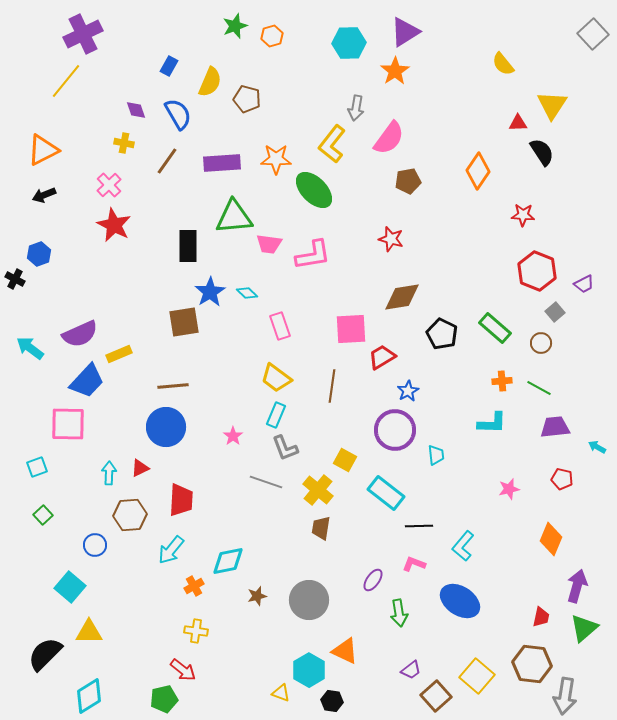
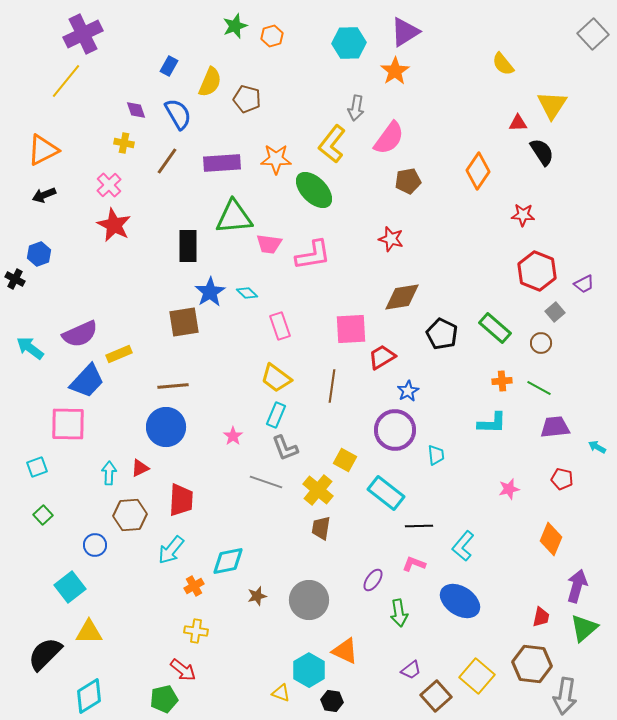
cyan square at (70, 587): rotated 12 degrees clockwise
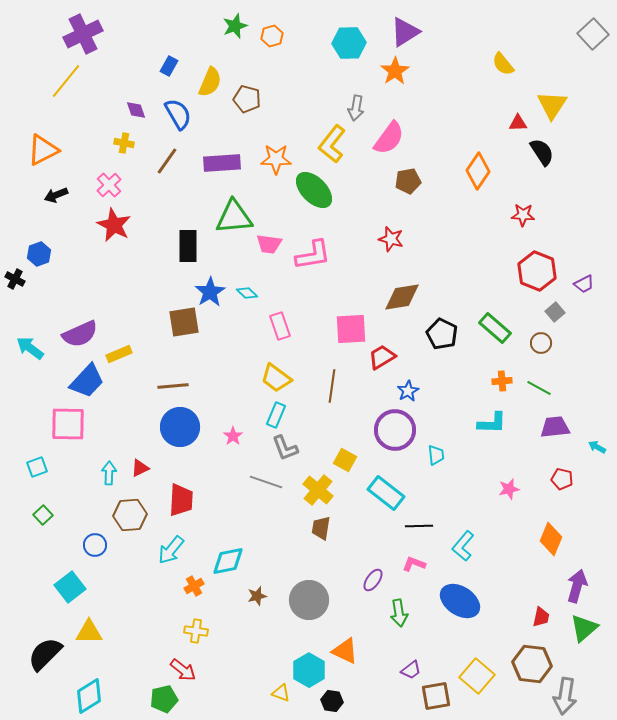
black arrow at (44, 195): moved 12 px right
blue circle at (166, 427): moved 14 px right
brown square at (436, 696): rotated 32 degrees clockwise
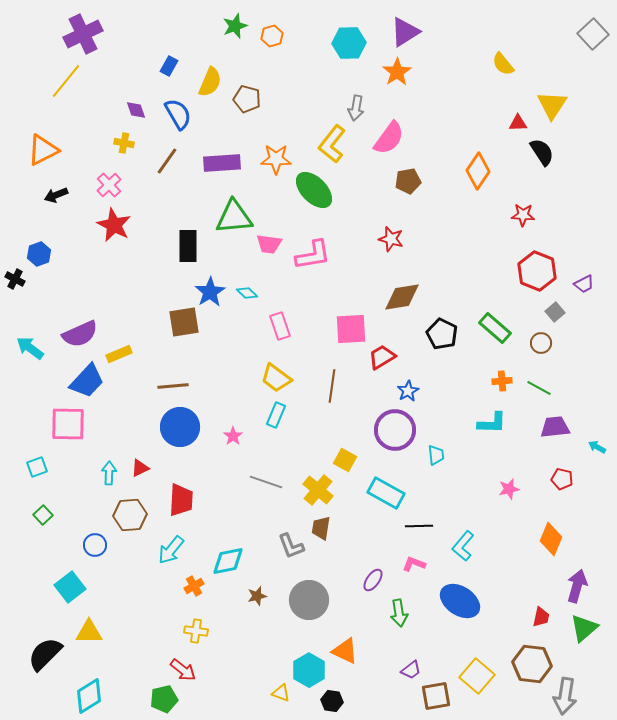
orange star at (395, 71): moved 2 px right, 1 px down
gray L-shape at (285, 448): moved 6 px right, 98 px down
cyan rectangle at (386, 493): rotated 9 degrees counterclockwise
